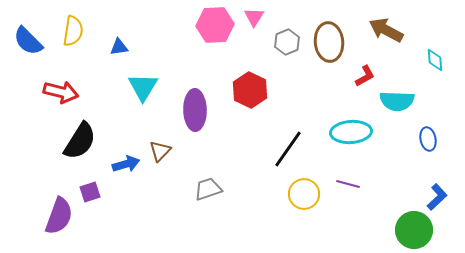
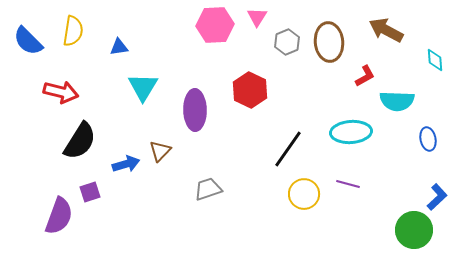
pink triangle: moved 3 px right
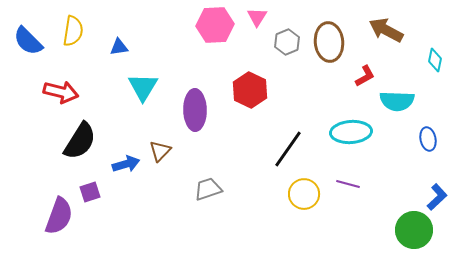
cyan diamond: rotated 15 degrees clockwise
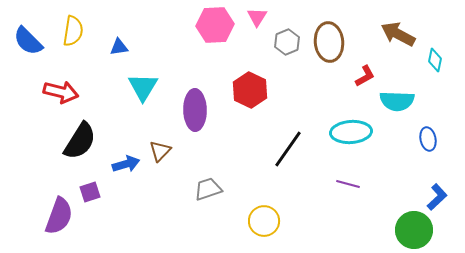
brown arrow: moved 12 px right, 4 px down
yellow circle: moved 40 px left, 27 px down
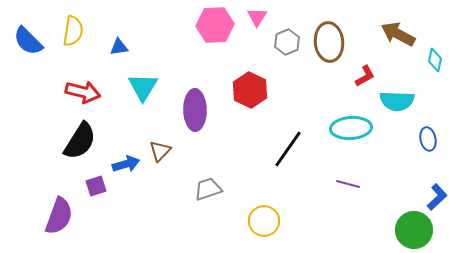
red arrow: moved 22 px right
cyan ellipse: moved 4 px up
purple square: moved 6 px right, 6 px up
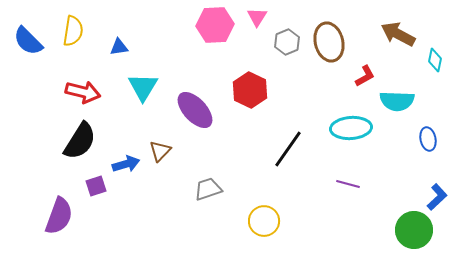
brown ellipse: rotated 9 degrees counterclockwise
purple ellipse: rotated 42 degrees counterclockwise
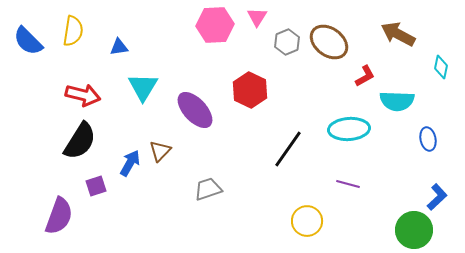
brown ellipse: rotated 39 degrees counterclockwise
cyan diamond: moved 6 px right, 7 px down
red arrow: moved 3 px down
cyan ellipse: moved 2 px left, 1 px down
blue arrow: moved 4 px right, 1 px up; rotated 44 degrees counterclockwise
yellow circle: moved 43 px right
